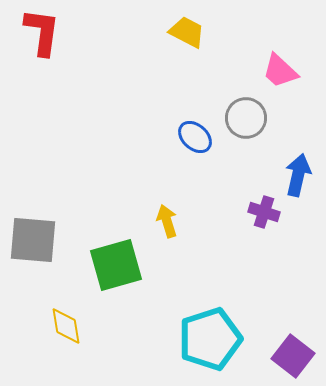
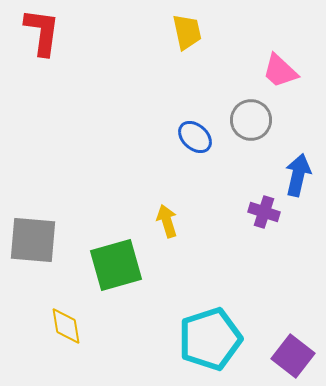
yellow trapezoid: rotated 51 degrees clockwise
gray circle: moved 5 px right, 2 px down
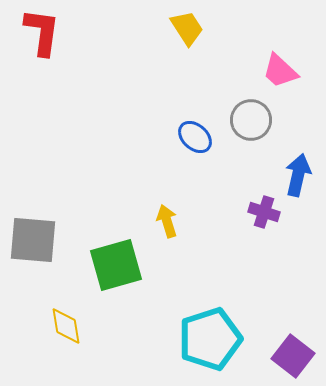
yellow trapezoid: moved 4 px up; rotated 21 degrees counterclockwise
